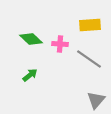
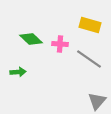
yellow rectangle: rotated 20 degrees clockwise
green arrow: moved 12 px left, 3 px up; rotated 35 degrees clockwise
gray triangle: moved 1 px right, 1 px down
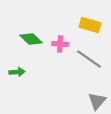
green arrow: moved 1 px left
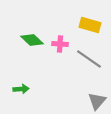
green diamond: moved 1 px right, 1 px down
green arrow: moved 4 px right, 17 px down
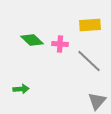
yellow rectangle: rotated 20 degrees counterclockwise
gray line: moved 2 px down; rotated 8 degrees clockwise
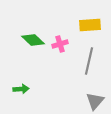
green diamond: moved 1 px right
pink cross: rotated 21 degrees counterclockwise
gray line: rotated 60 degrees clockwise
gray triangle: moved 2 px left
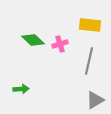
yellow rectangle: rotated 10 degrees clockwise
gray triangle: moved 1 px up; rotated 18 degrees clockwise
